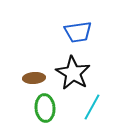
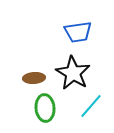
cyan line: moved 1 px left, 1 px up; rotated 12 degrees clockwise
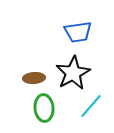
black star: rotated 12 degrees clockwise
green ellipse: moved 1 px left
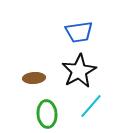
blue trapezoid: moved 1 px right
black star: moved 6 px right, 2 px up
green ellipse: moved 3 px right, 6 px down
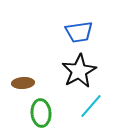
brown ellipse: moved 11 px left, 5 px down
green ellipse: moved 6 px left, 1 px up
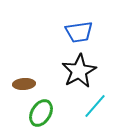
brown ellipse: moved 1 px right, 1 px down
cyan line: moved 4 px right
green ellipse: rotated 36 degrees clockwise
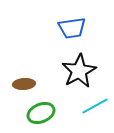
blue trapezoid: moved 7 px left, 4 px up
cyan line: rotated 20 degrees clockwise
green ellipse: rotated 36 degrees clockwise
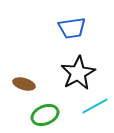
black star: moved 1 px left, 2 px down
brown ellipse: rotated 20 degrees clockwise
green ellipse: moved 4 px right, 2 px down
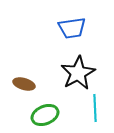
cyan line: moved 2 px down; rotated 64 degrees counterclockwise
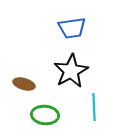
black star: moved 7 px left, 2 px up
cyan line: moved 1 px left, 1 px up
green ellipse: rotated 28 degrees clockwise
